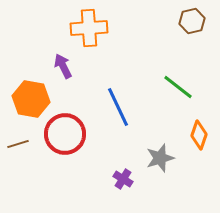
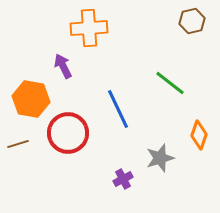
green line: moved 8 px left, 4 px up
blue line: moved 2 px down
red circle: moved 3 px right, 1 px up
purple cross: rotated 30 degrees clockwise
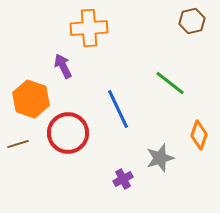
orange hexagon: rotated 9 degrees clockwise
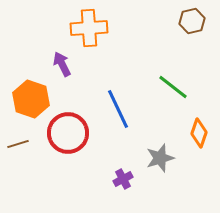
purple arrow: moved 1 px left, 2 px up
green line: moved 3 px right, 4 px down
orange diamond: moved 2 px up
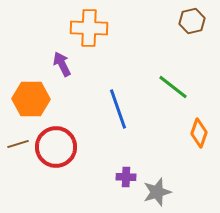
orange cross: rotated 6 degrees clockwise
orange hexagon: rotated 18 degrees counterclockwise
blue line: rotated 6 degrees clockwise
red circle: moved 12 px left, 14 px down
gray star: moved 3 px left, 34 px down
purple cross: moved 3 px right, 2 px up; rotated 30 degrees clockwise
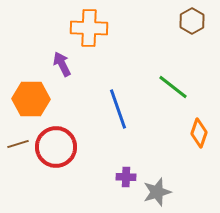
brown hexagon: rotated 15 degrees counterclockwise
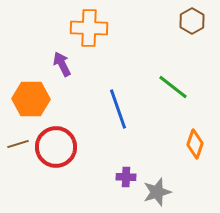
orange diamond: moved 4 px left, 11 px down
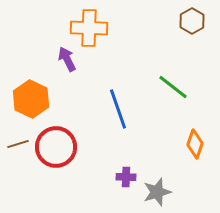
purple arrow: moved 5 px right, 5 px up
orange hexagon: rotated 24 degrees clockwise
